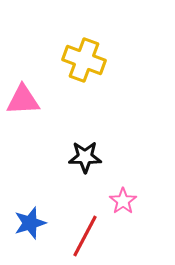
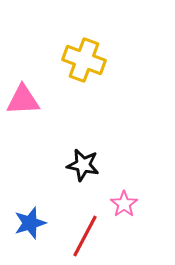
black star: moved 2 px left, 8 px down; rotated 12 degrees clockwise
pink star: moved 1 px right, 3 px down
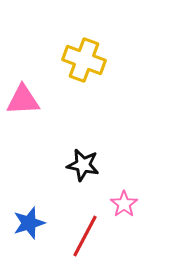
blue star: moved 1 px left
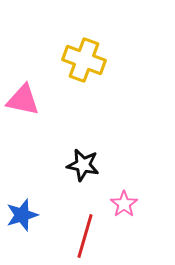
pink triangle: rotated 15 degrees clockwise
blue star: moved 7 px left, 8 px up
red line: rotated 12 degrees counterclockwise
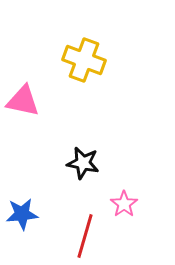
pink triangle: moved 1 px down
black star: moved 2 px up
blue star: moved 1 px up; rotated 12 degrees clockwise
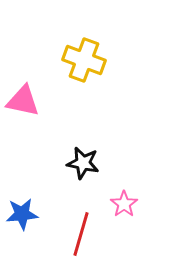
red line: moved 4 px left, 2 px up
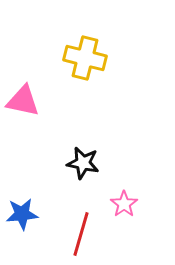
yellow cross: moved 1 px right, 2 px up; rotated 6 degrees counterclockwise
